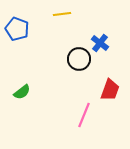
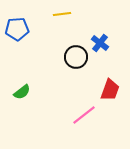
blue pentagon: rotated 25 degrees counterclockwise
black circle: moved 3 px left, 2 px up
pink line: rotated 30 degrees clockwise
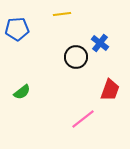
pink line: moved 1 px left, 4 px down
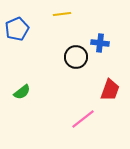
blue pentagon: rotated 20 degrees counterclockwise
blue cross: rotated 30 degrees counterclockwise
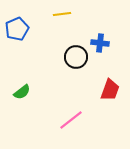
pink line: moved 12 px left, 1 px down
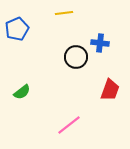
yellow line: moved 2 px right, 1 px up
pink line: moved 2 px left, 5 px down
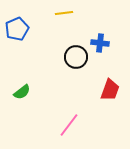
pink line: rotated 15 degrees counterclockwise
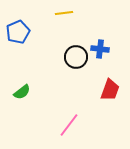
blue pentagon: moved 1 px right, 3 px down
blue cross: moved 6 px down
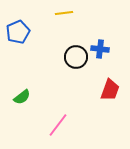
green semicircle: moved 5 px down
pink line: moved 11 px left
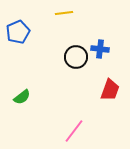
pink line: moved 16 px right, 6 px down
